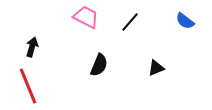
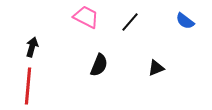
red line: rotated 27 degrees clockwise
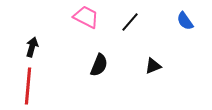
blue semicircle: rotated 18 degrees clockwise
black triangle: moved 3 px left, 2 px up
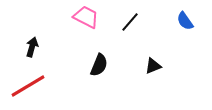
red line: rotated 54 degrees clockwise
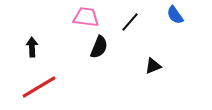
pink trapezoid: rotated 20 degrees counterclockwise
blue semicircle: moved 10 px left, 6 px up
black arrow: rotated 18 degrees counterclockwise
black semicircle: moved 18 px up
red line: moved 11 px right, 1 px down
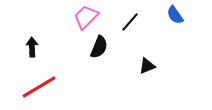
pink trapezoid: rotated 52 degrees counterclockwise
black triangle: moved 6 px left
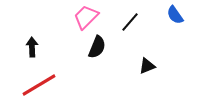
black semicircle: moved 2 px left
red line: moved 2 px up
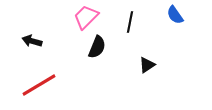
black line: rotated 30 degrees counterclockwise
black arrow: moved 6 px up; rotated 72 degrees counterclockwise
black triangle: moved 1 px up; rotated 12 degrees counterclockwise
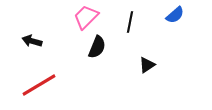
blue semicircle: rotated 96 degrees counterclockwise
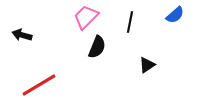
black arrow: moved 10 px left, 6 px up
